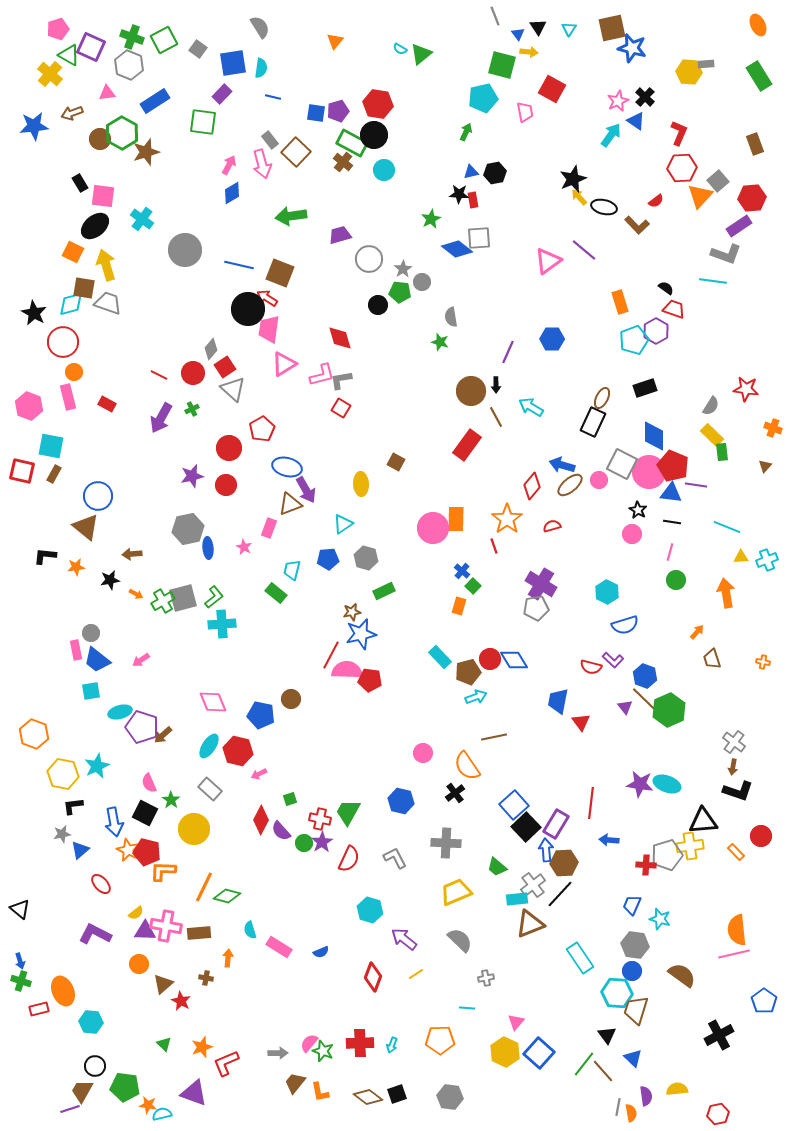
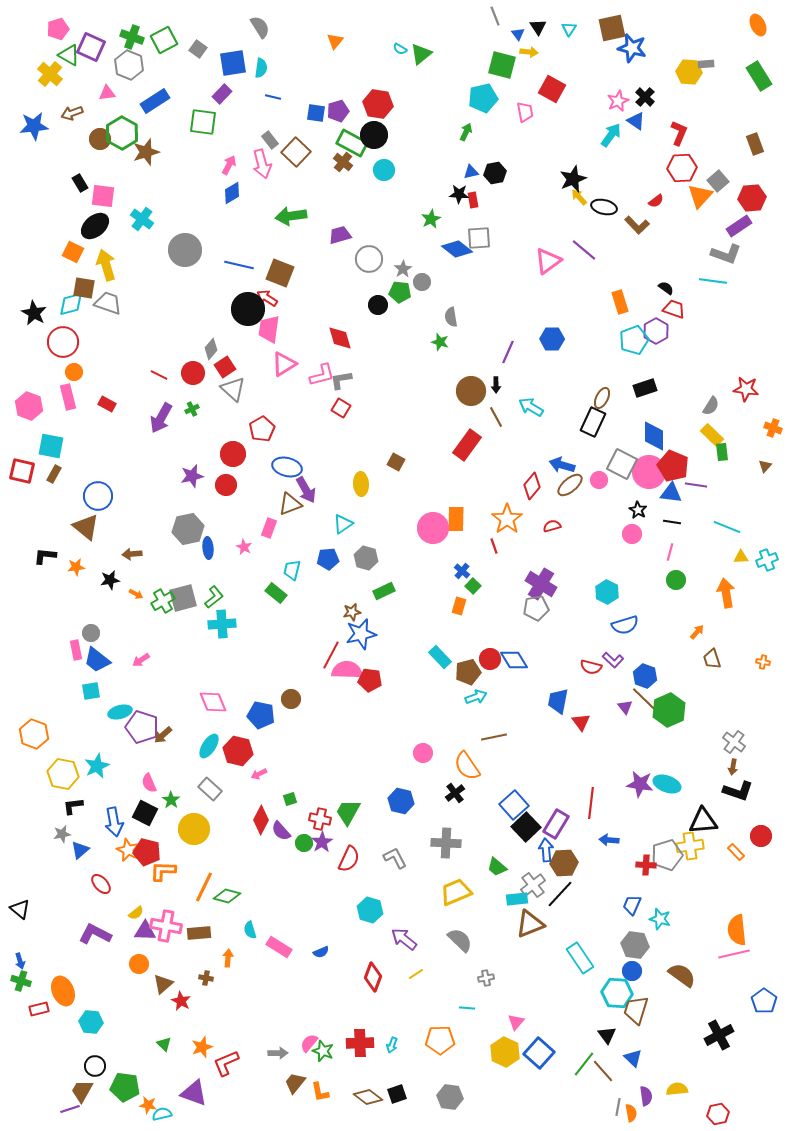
red circle at (229, 448): moved 4 px right, 6 px down
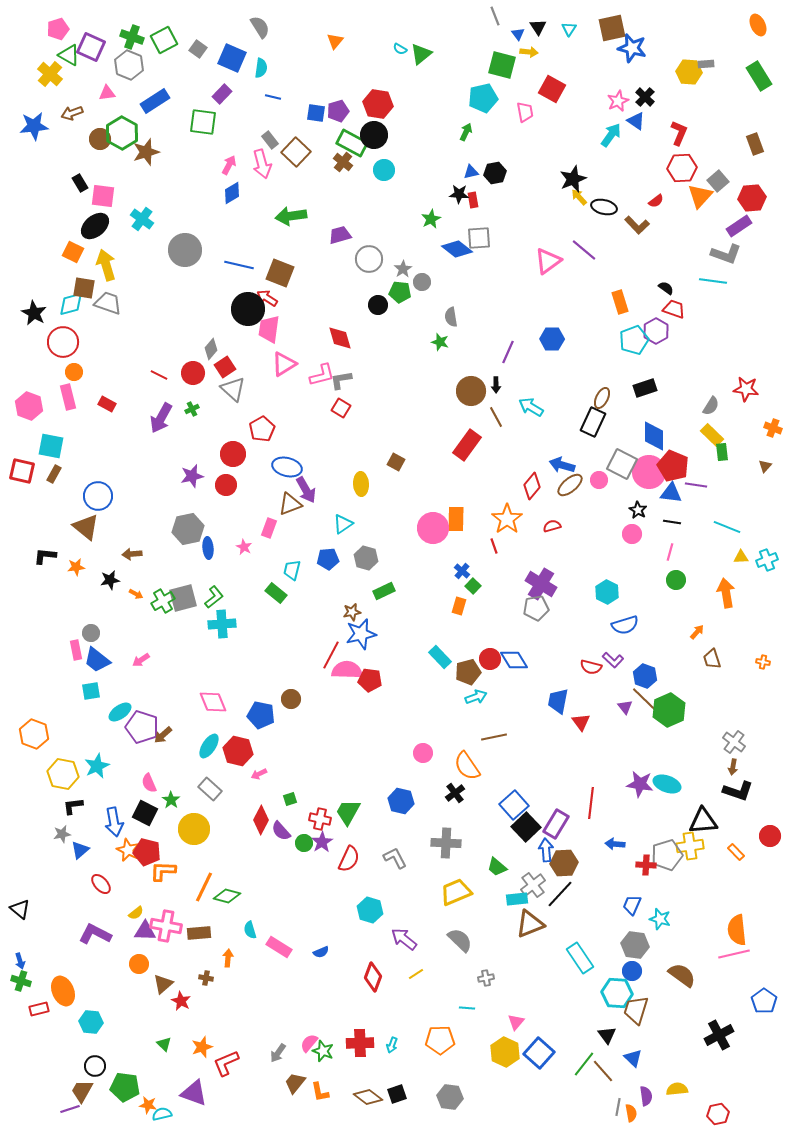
blue square at (233, 63): moved 1 px left, 5 px up; rotated 32 degrees clockwise
cyan ellipse at (120, 712): rotated 20 degrees counterclockwise
red circle at (761, 836): moved 9 px right
blue arrow at (609, 840): moved 6 px right, 4 px down
gray arrow at (278, 1053): rotated 126 degrees clockwise
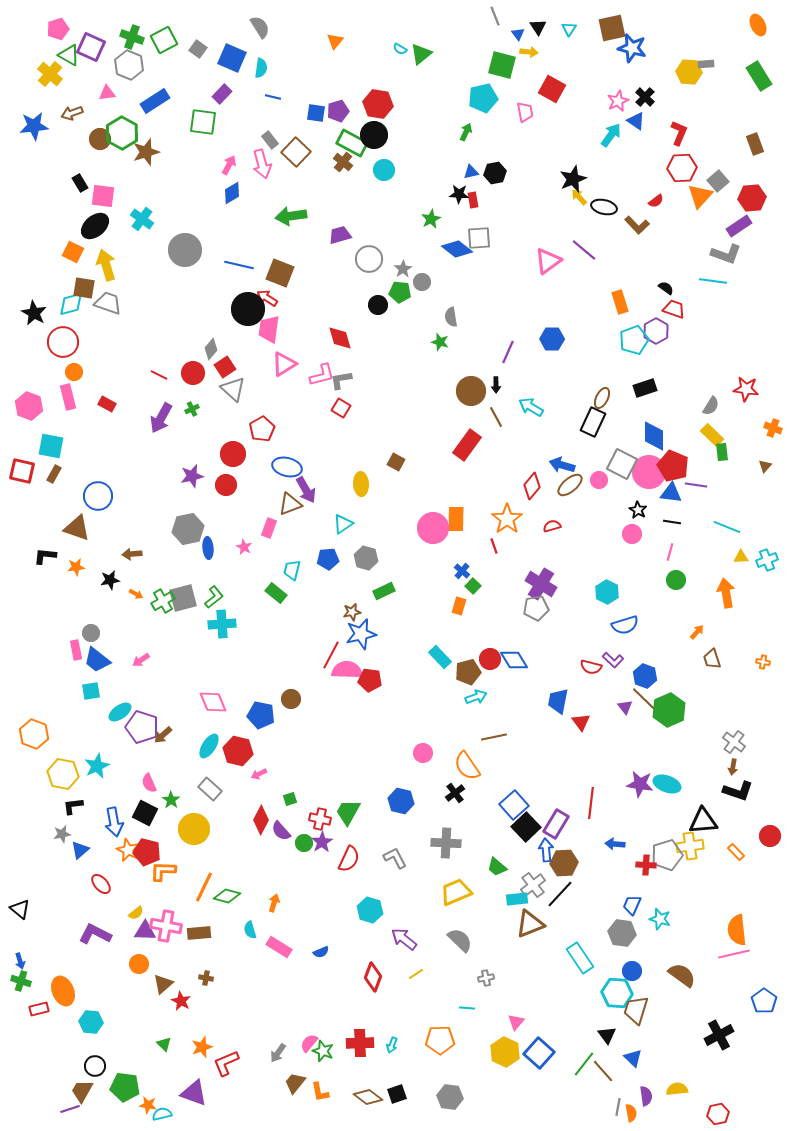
brown triangle at (86, 527): moved 9 px left, 1 px down; rotated 20 degrees counterclockwise
gray hexagon at (635, 945): moved 13 px left, 12 px up
orange arrow at (228, 958): moved 46 px right, 55 px up; rotated 12 degrees clockwise
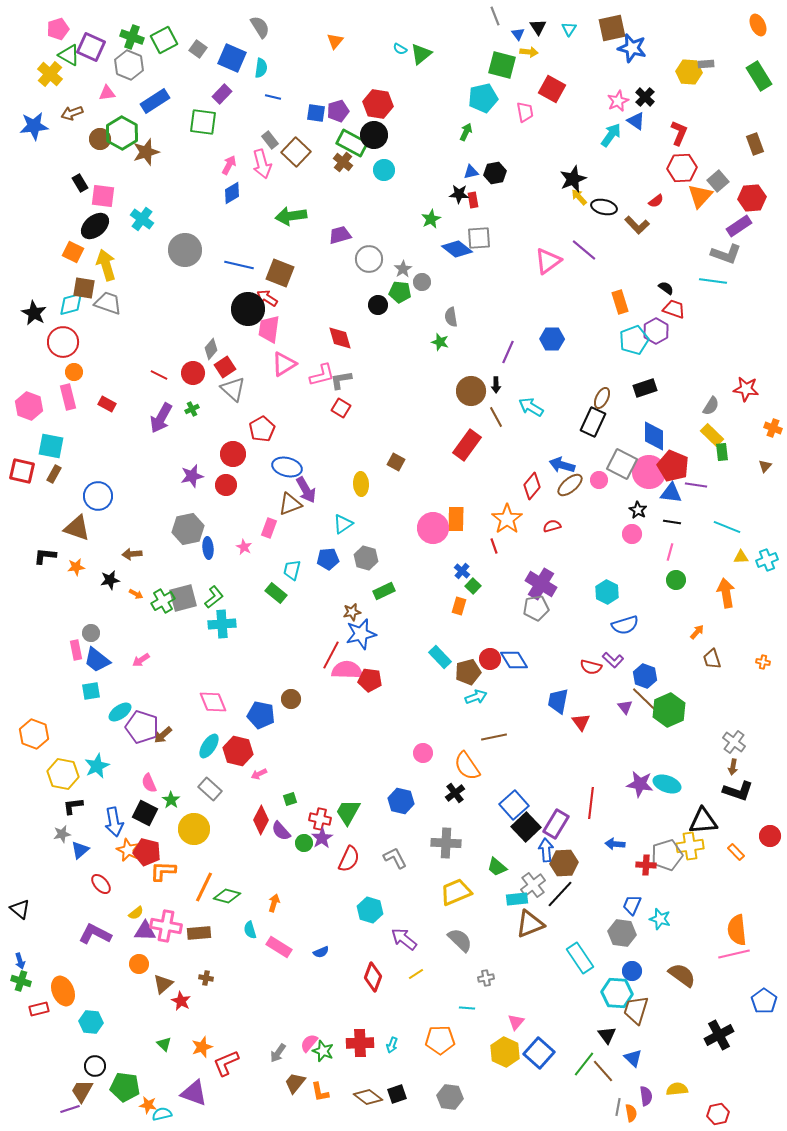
purple star at (322, 842): moved 4 px up
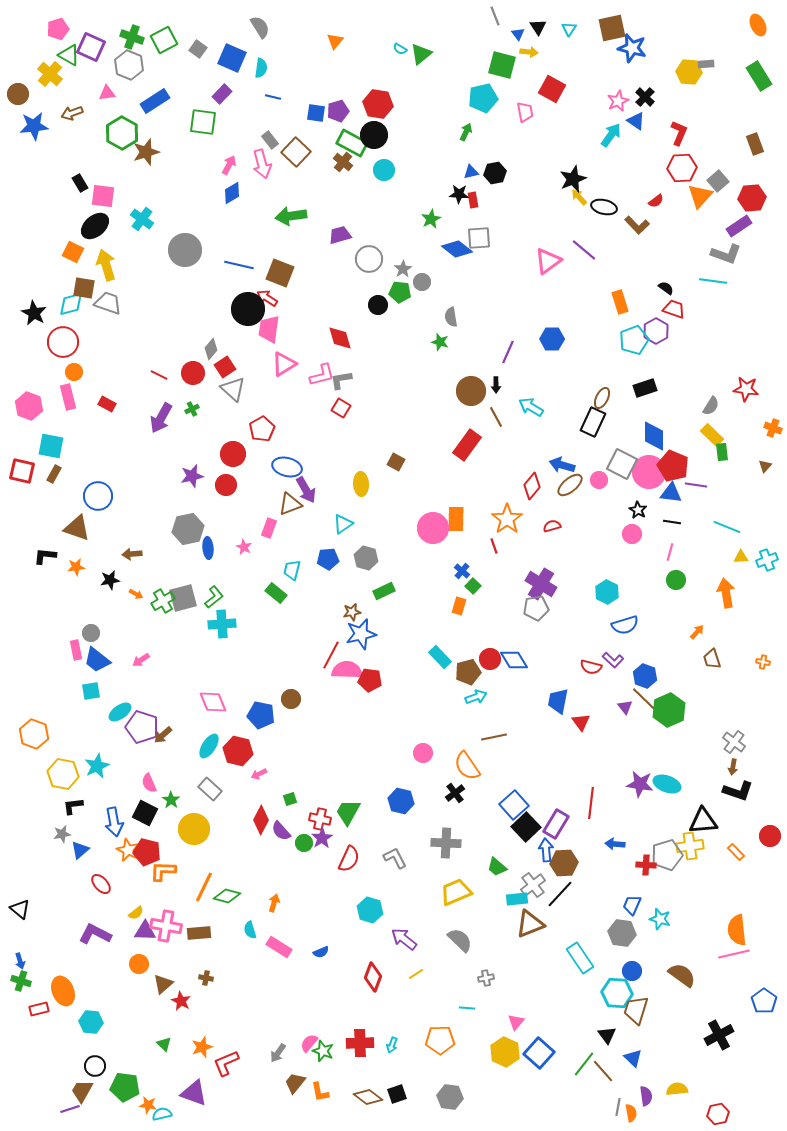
brown circle at (100, 139): moved 82 px left, 45 px up
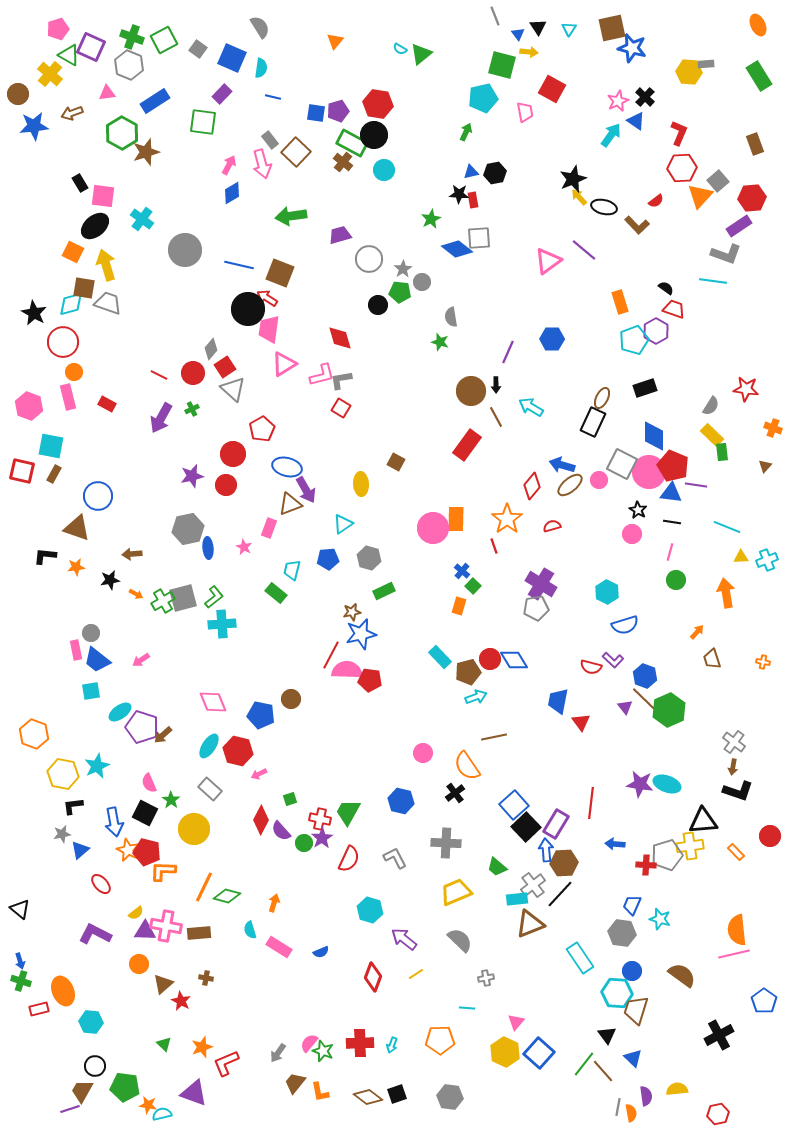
gray hexagon at (366, 558): moved 3 px right
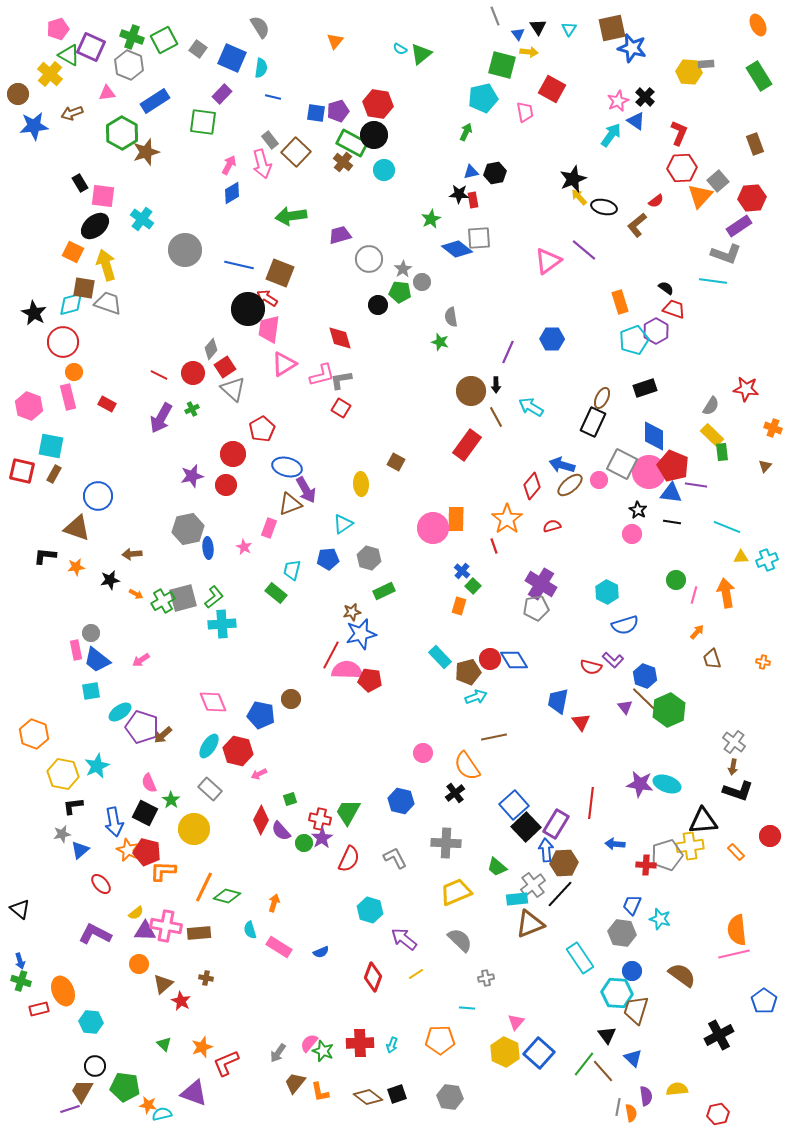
brown L-shape at (637, 225): rotated 95 degrees clockwise
pink line at (670, 552): moved 24 px right, 43 px down
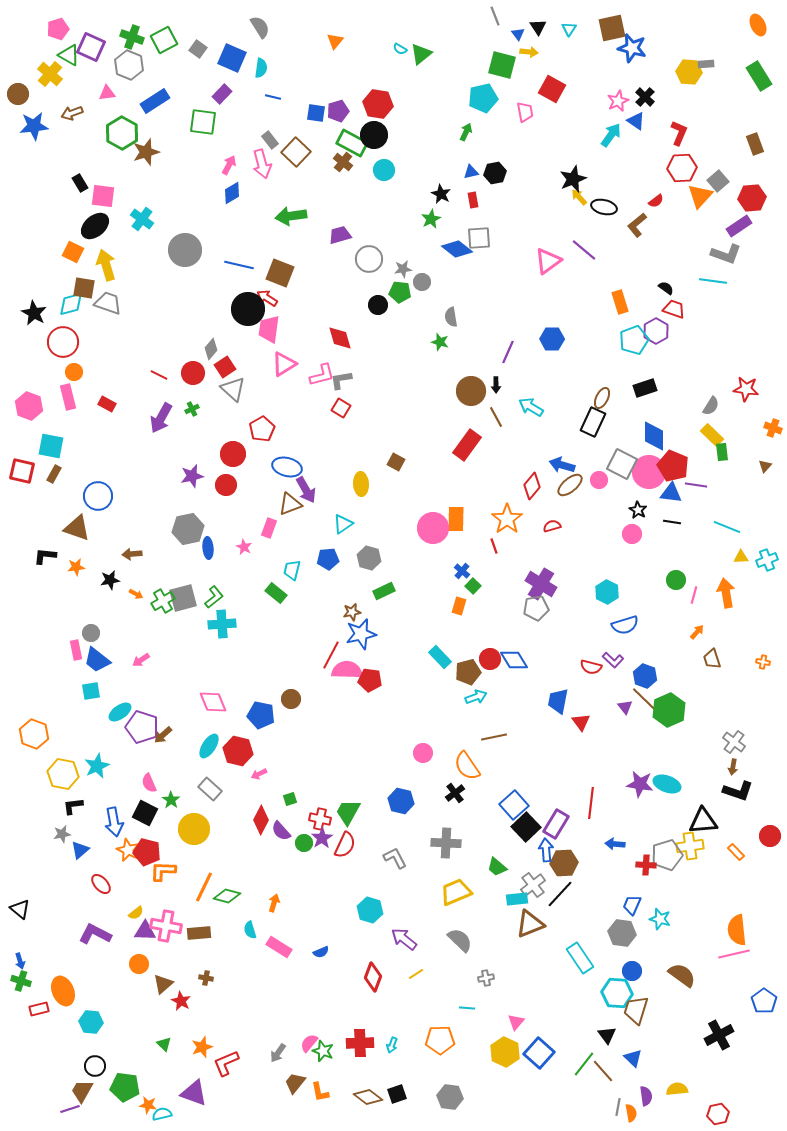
black star at (459, 194): moved 18 px left; rotated 24 degrees clockwise
gray star at (403, 269): rotated 24 degrees clockwise
red semicircle at (349, 859): moved 4 px left, 14 px up
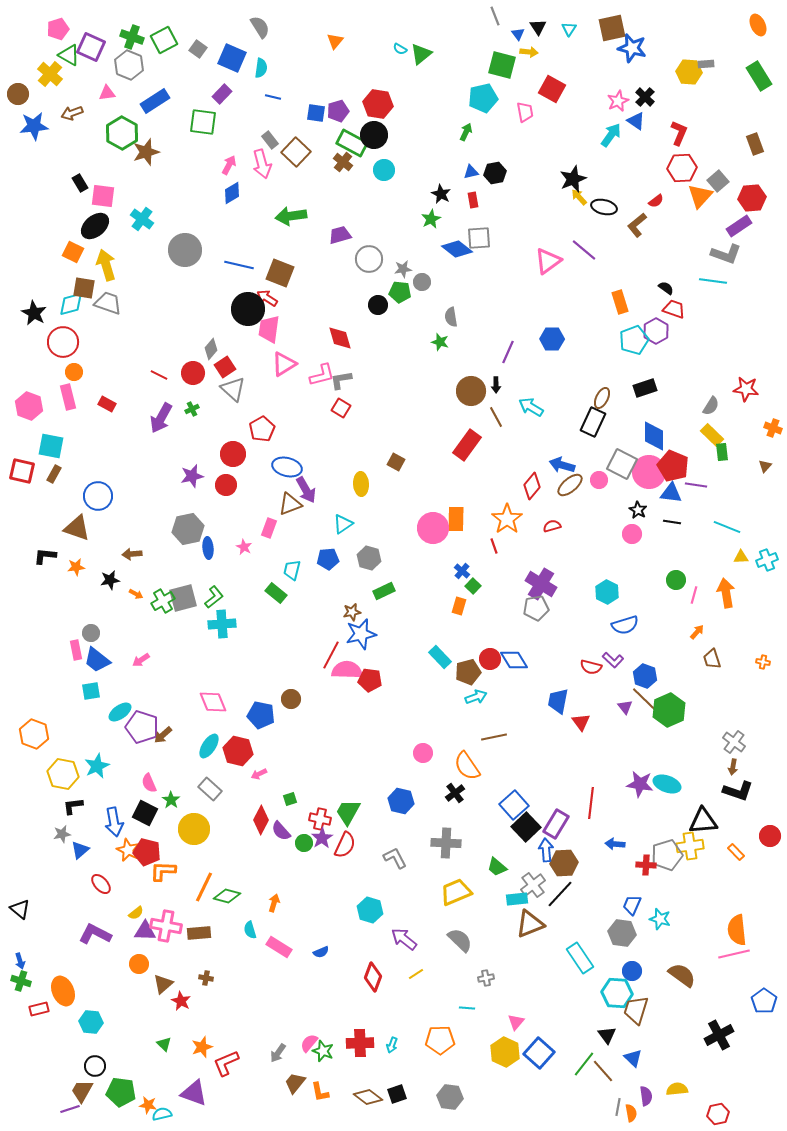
green pentagon at (125, 1087): moved 4 px left, 5 px down
